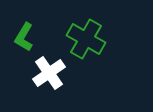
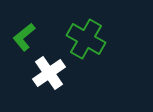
green L-shape: rotated 20 degrees clockwise
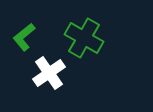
green cross: moved 2 px left, 1 px up
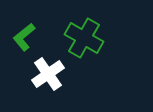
white cross: moved 1 px left, 1 px down
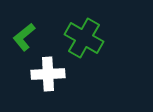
white cross: rotated 32 degrees clockwise
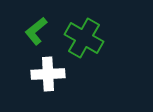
green L-shape: moved 12 px right, 6 px up
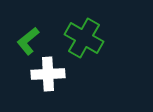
green L-shape: moved 8 px left, 10 px down
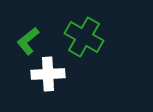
green cross: moved 1 px up
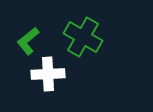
green cross: moved 1 px left
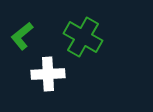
green L-shape: moved 6 px left, 5 px up
